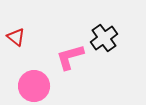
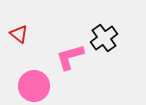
red triangle: moved 3 px right, 3 px up
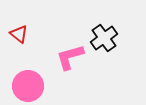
pink circle: moved 6 px left
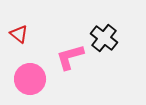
black cross: rotated 16 degrees counterclockwise
pink circle: moved 2 px right, 7 px up
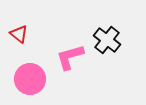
black cross: moved 3 px right, 2 px down
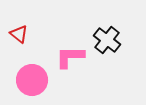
pink L-shape: rotated 16 degrees clockwise
pink circle: moved 2 px right, 1 px down
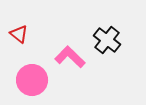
pink L-shape: rotated 44 degrees clockwise
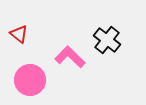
pink circle: moved 2 px left
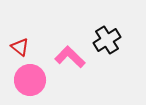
red triangle: moved 1 px right, 13 px down
black cross: rotated 20 degrees clockwise
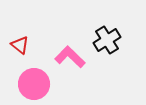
red triangle: moved 2 px up
pink circle: moved 4 px right, 4 px down
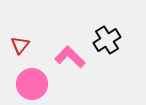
red triangle: rotated 30 degrees clockwise
pink circle: moved 2 px left
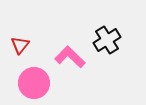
pink circle: moved 2 px right, 1 px up
